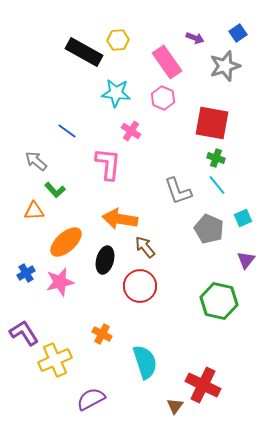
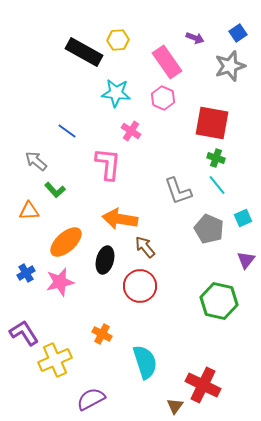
gray star: moved 5 px right
orange triangle: moved 5 px left
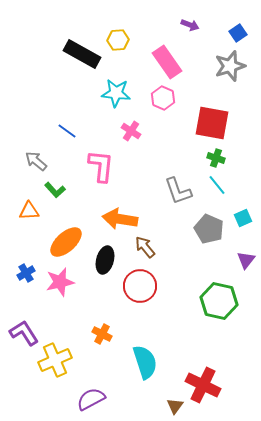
purple arrow: moved 5 px left, 13 px up
black rectangle: moved 2 px left, 2 px down
pink L-shape: moved 7 px left, 2 px down
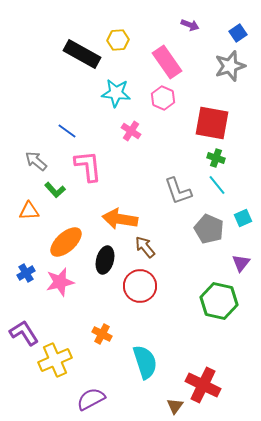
pink L-shape: moved 13 px left; rotated 12 degrees counterclockwise
purple triangle: moved 5 px left, 3 px down
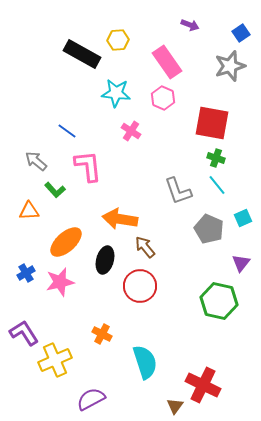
blue square: moved 3 px right
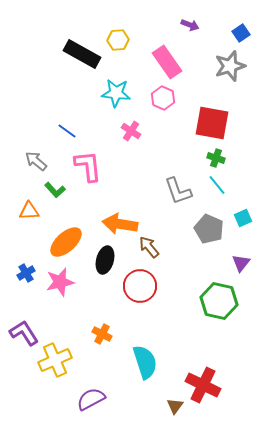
orange arrow: moved 5 px down
brown arrow: moved 4 px right
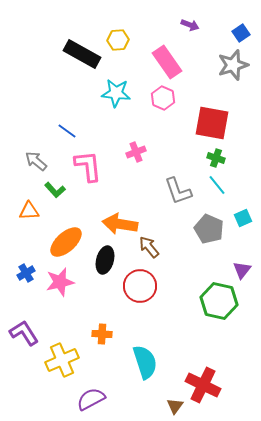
gray star: moved 3 px right, 1 px up
pink cross: moved 5 px right, 21 px down; rotated 36 degrees clockwise
purple triangle: moved 1 px right, 7 px down
orange cross: rotated 24 degrees counterclockwise
yellow cross: moved 7 px right
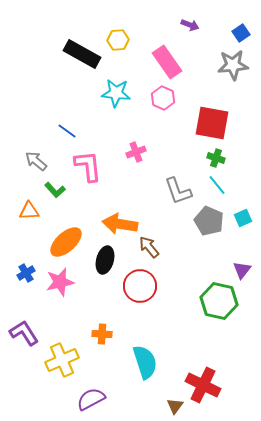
gray star: rotated 12 degrees clockwise
gray pentagon: moved 8 px up
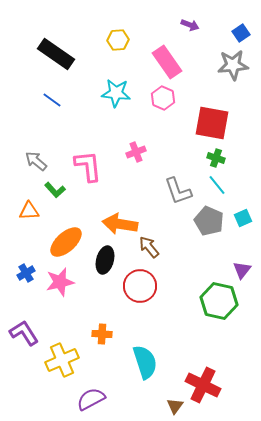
black rectangle: moved 26 px left; rotated 6 degrees clockwise
blue line: moved 15 px left, 31 px up
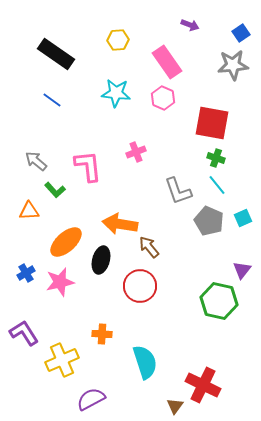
black ellipse: moved 4 px left
